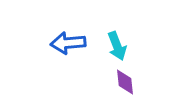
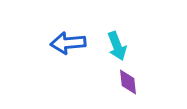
purple diamond: moved 3 px right
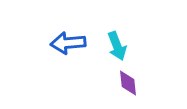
purple diamond: moved 1 px down
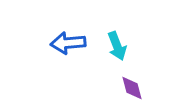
purple diamond: moved 4 px right, 5 px down; rotated 8 degrees counterclockwise
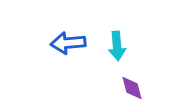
cyan arrow: rotated 16 degrees clockwise
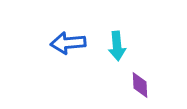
purple diamond: moved 8 px right, 3 px up; rotated 12 degrees clockwise
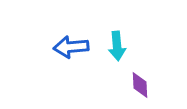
blue arrow: moved 3 px right, 4 px down
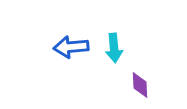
cyan arrow: moved 3 px left, 2 px down
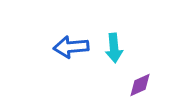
purple diamond: rotated 68 degrees clockwise
